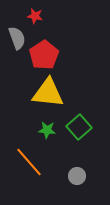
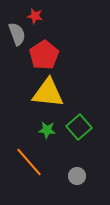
gray semicircle: moved 4 px up
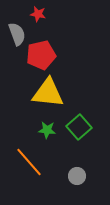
red star: moved 3 px right, 2 px up
red pentagon: moved 3 px left; rotated 20 degrees clockwise
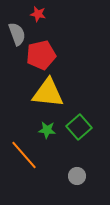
orange line: moved 5 px left, 7 px up
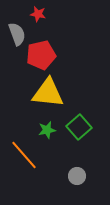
green star: rotated 18 degrees counterclockwise
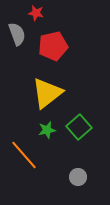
red star: moved 2 px left, 1 px up
red pentagon: moved 12 px right, 9 px up
yellow triangle: moved 1 px left; rotated 44 degrees counterclockwise
gray circle: moved 1 px right, 1 px down
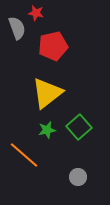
gray semicircle: moved 6 px up
orange line: rotated 8 degrees counterclockwise
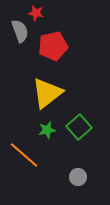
gray semicircle: moved 3 px right, 3 px down
